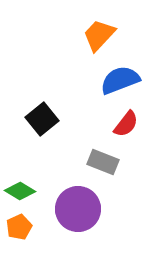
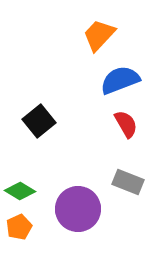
black square: moved 3 px left, 2 px down
red semicircle: rotated 68 degrees counterclockwise
gray rectangle: moved 25 px right, 20 px down
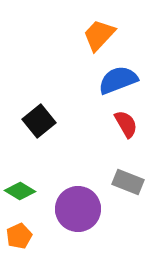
blue semicircle: moved 2 px left
orange pentagon: moved 9 px down
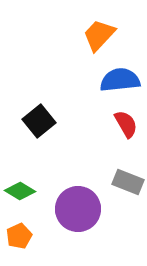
blue semicircle: moved 2 px right; rotated 15 degrees clockwise
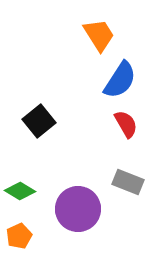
orange trapezoid: rotated 105 degrees clockwise
blue semicircle: rotated 129 degrees clockwise
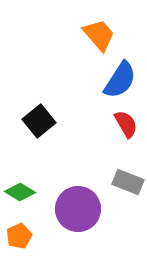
orange trapezoid: rotated 9 degrees counterclockwise
green diamond: moved 1 px down
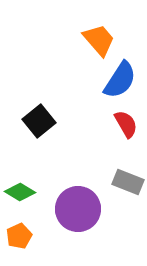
orange trapezoid: moved 5 px down
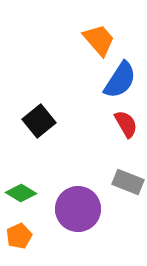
green diamond: moved 1 px right, 1 px down
